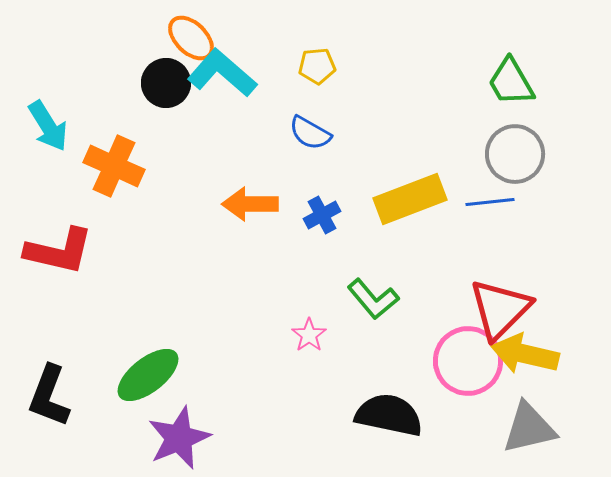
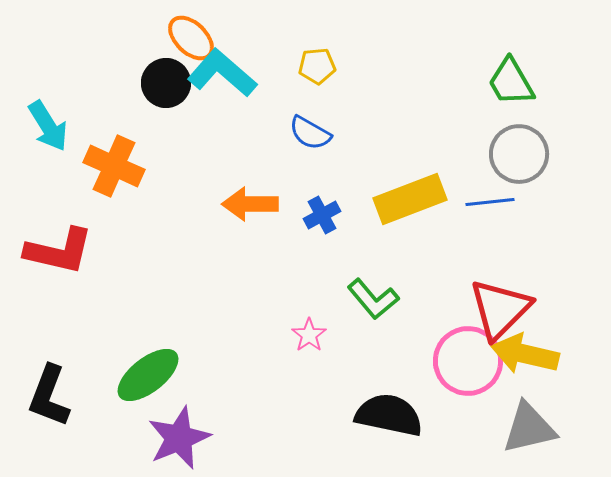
gray circle: moved 4 px right
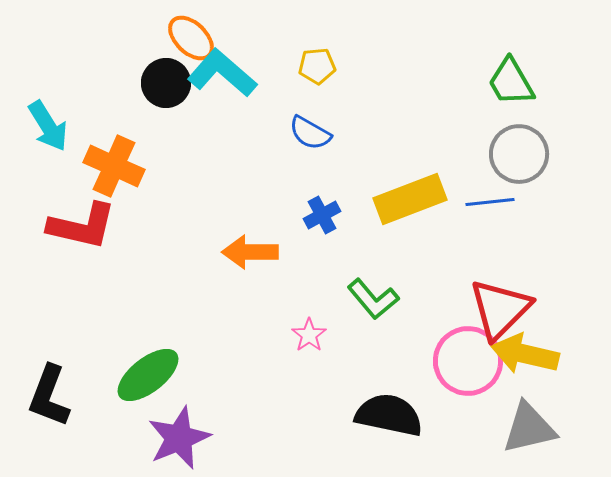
orange arrow: moved 48 px down
red L-shape: moved 23 px right, 25 px up
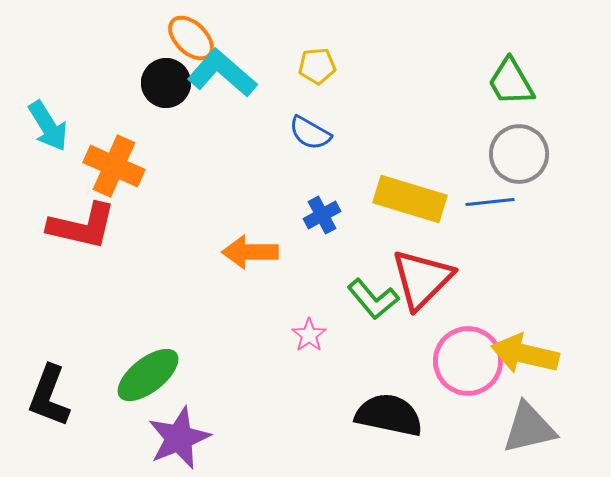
yellow rectangle: rotated 38 degrees clockwise
red triangle: moved 78 px left, 30 px up
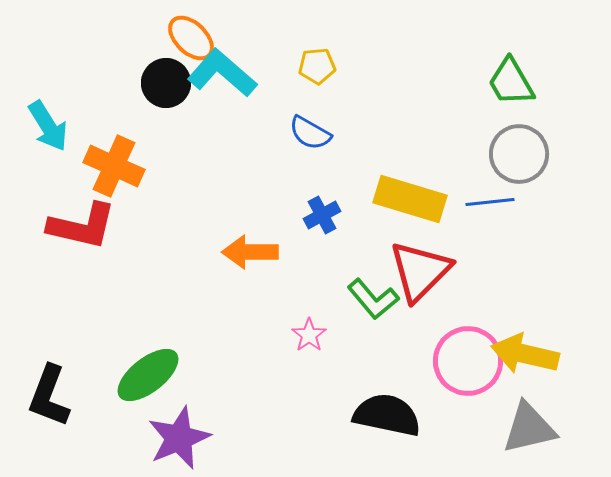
red triangle: moved 2 px left, 8 px up
black semicircle: moved 2 px left
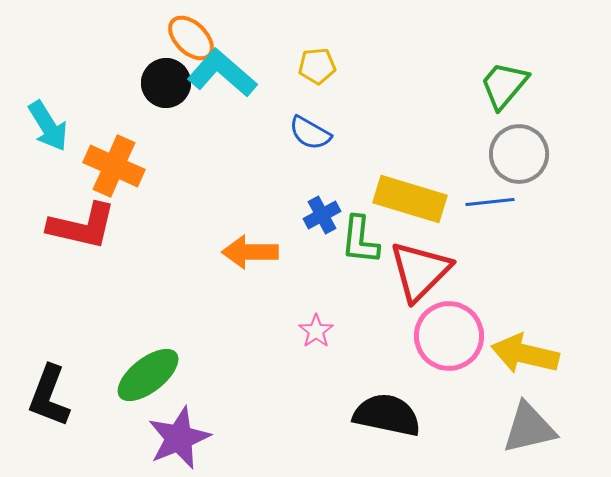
green trapezoid: moved 7 px left, 3 px down; rotated 70 degrees clockwise
green L-shape: moved 13 px left, 59 px up; rotated 46 degrees clockwise
pink star: moved 7 px right, 4 px up
pink circle: moved 19 px left, 25 px up
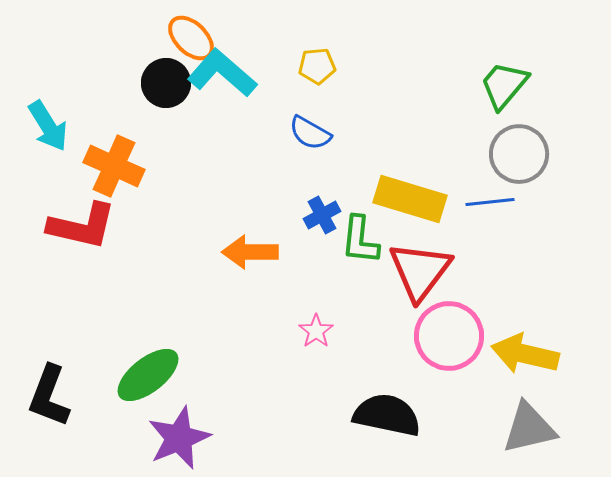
red triangle: rotated 8 degrees counterclockwise
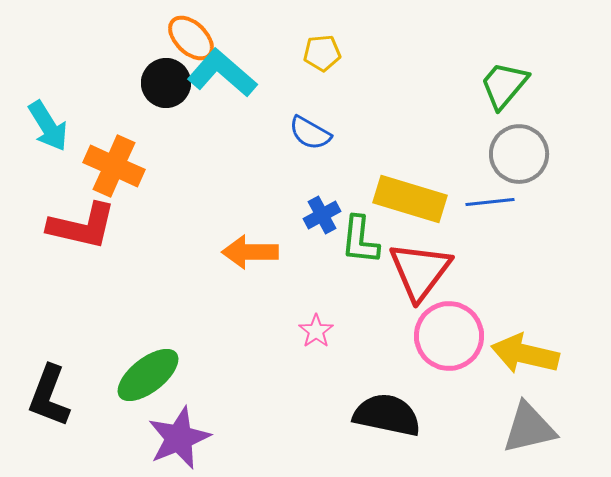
yellow pentagon: moved 5 px right, 13 px up
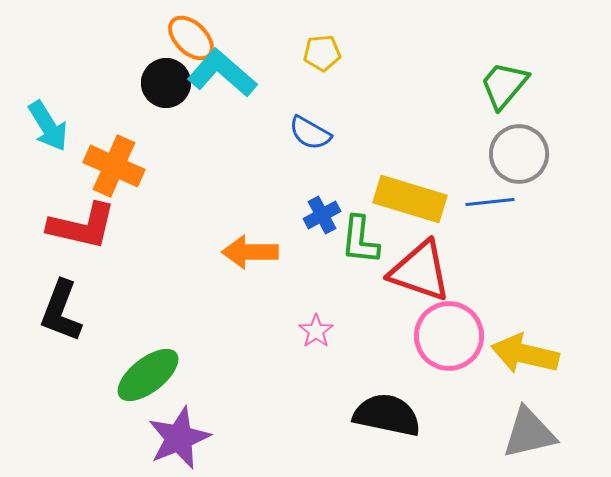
red triangle: rotated 48 degrees counterclockwise
black L-shape: moved 12 px right, 85 px up
gray triangle: moved 5 px down
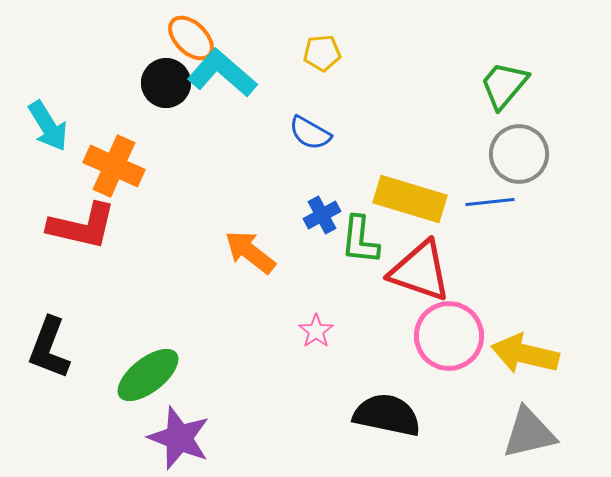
orange arrow: rotated 38 degrees clockwise
black L-shape: moved 12 px left, 37 px down
purple star: rotated 28 degrees counterclockwise
